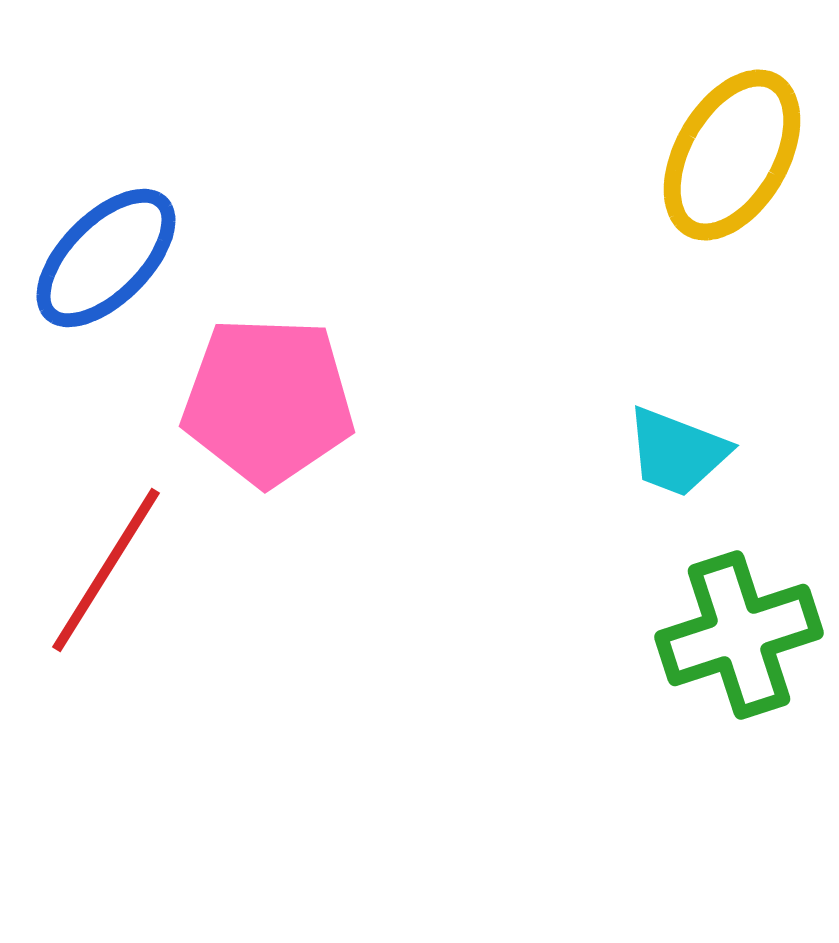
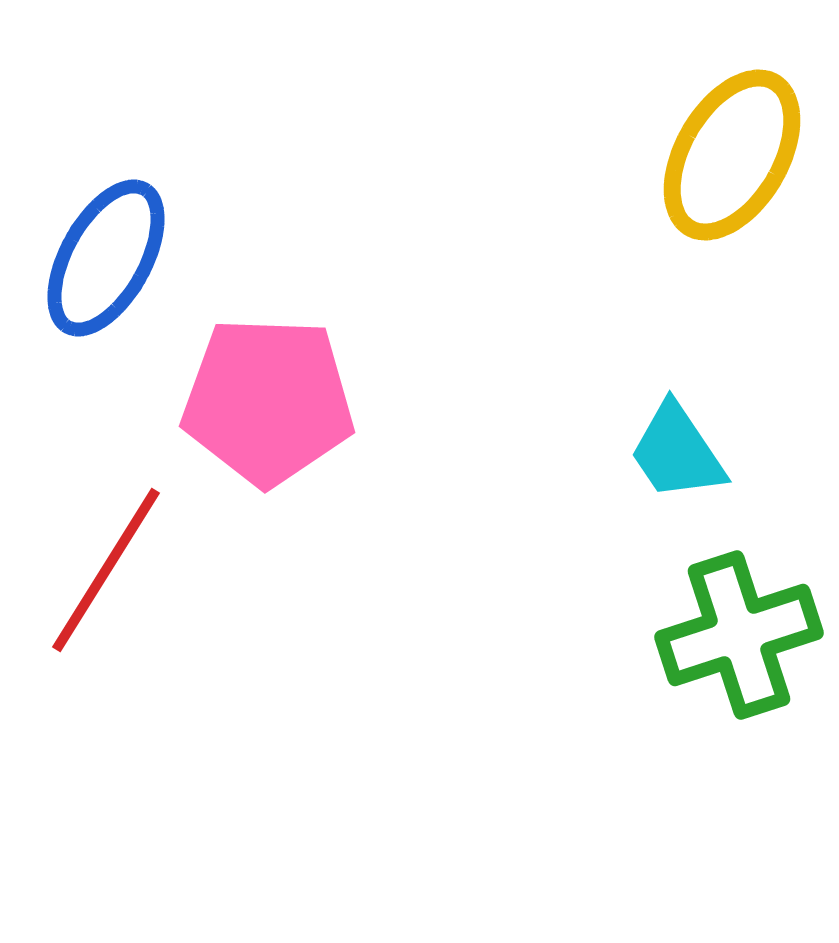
blue ellipse: rotated 16 degrees counterclockwise
cyan trapezoid: rotated 35 degrees clockwise
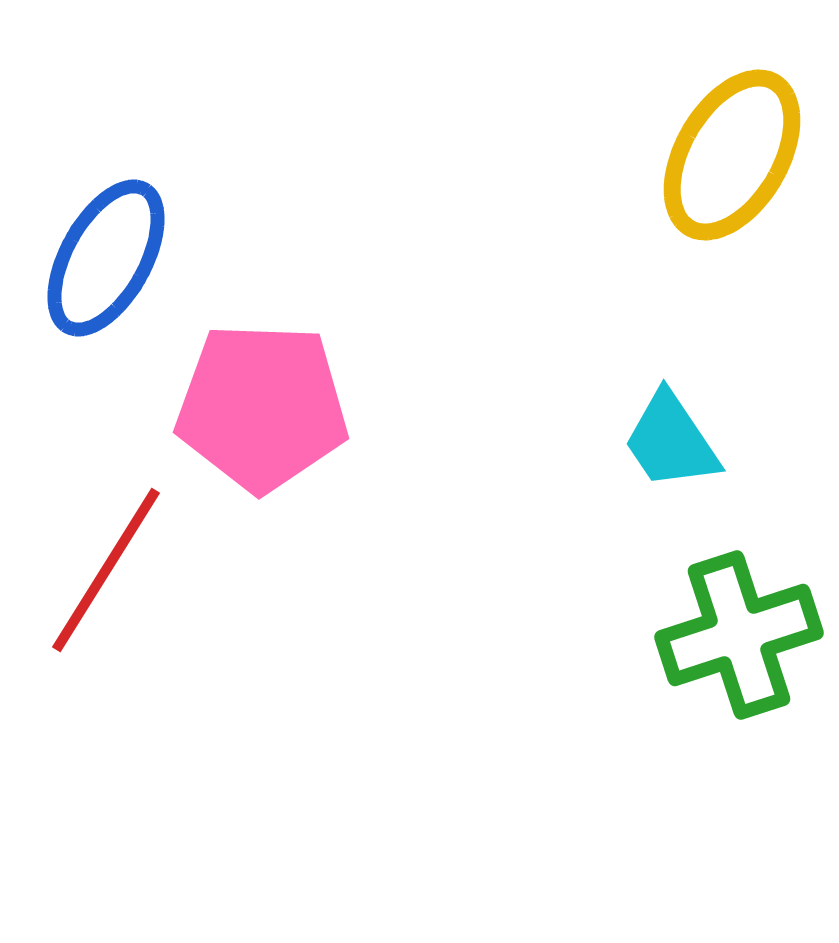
pink pentagon: moved 6 px left, 6 px down
cyan trapezoid: moved 6 px left, 11 px up
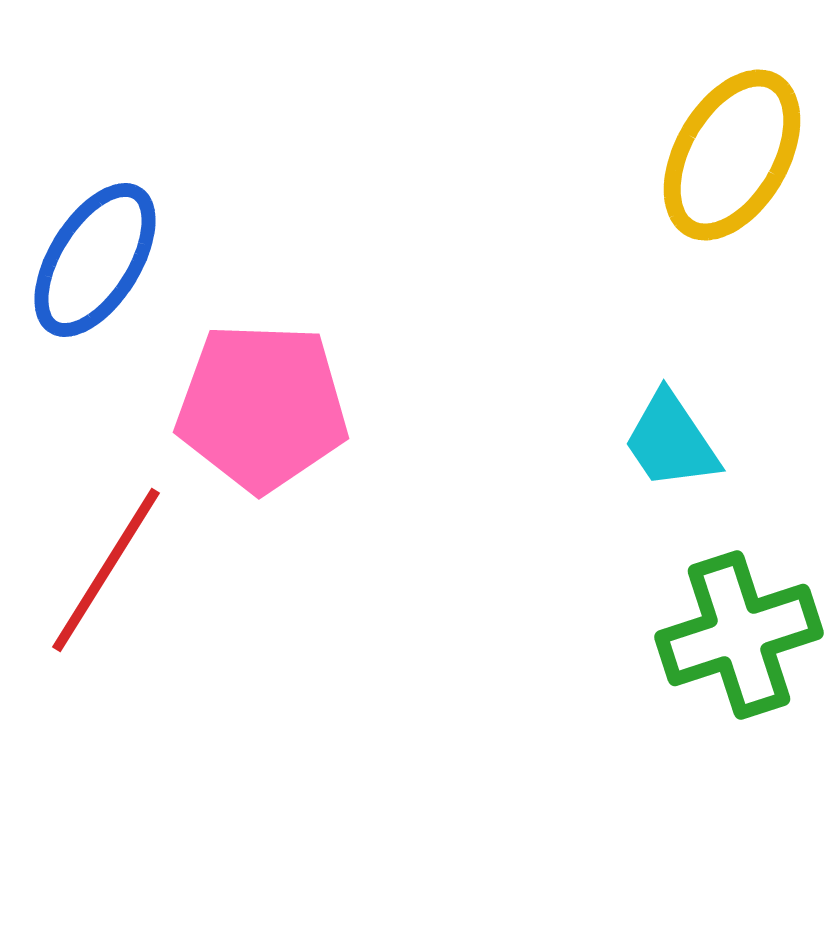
blue ellipse: moved 11 px left, 2 px down; rotated 3 degrees clockwise
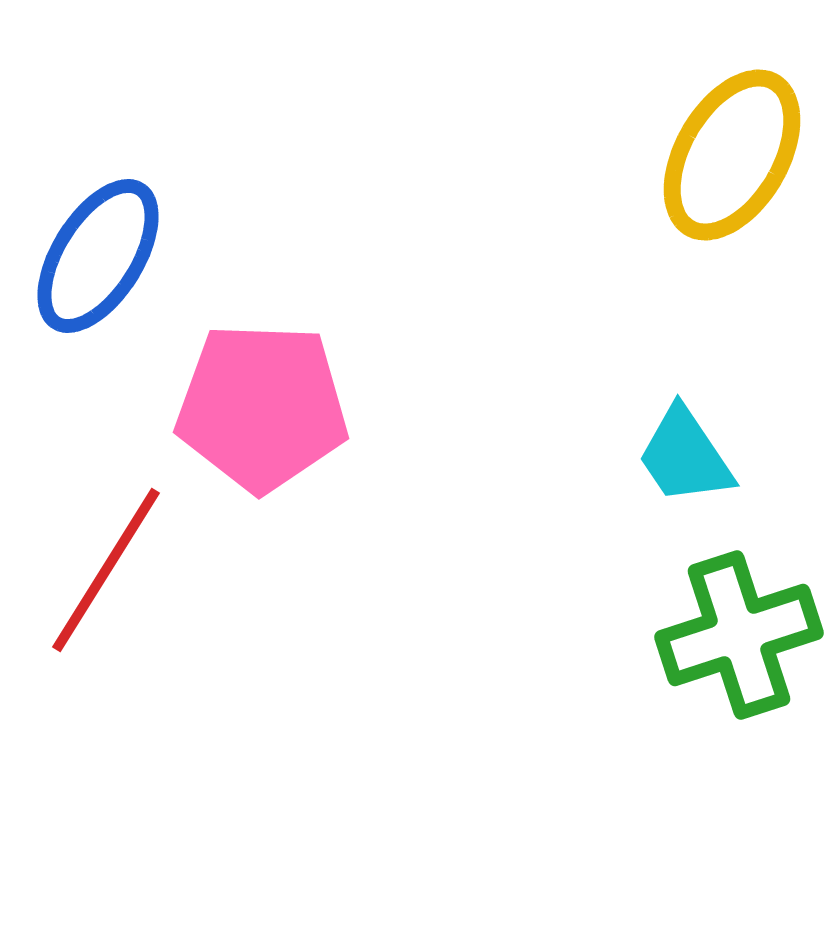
blue ellipse: moved 3 px right, 4 px up
cyan trapezoid: moved 14 px right, 15 px down
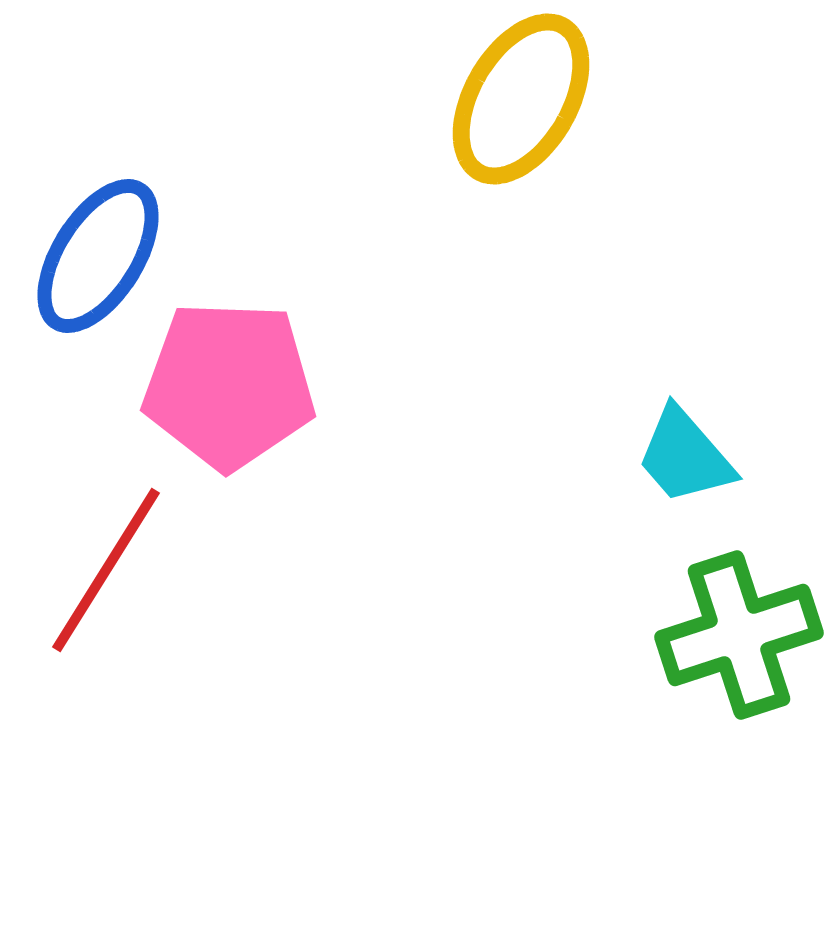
yellow ellipse: moved 211 px left, 56 px up
pink pentagon: moved 33 px left, 22 px up
cyan trapezoid: rotated 7 degrees counterclockwise
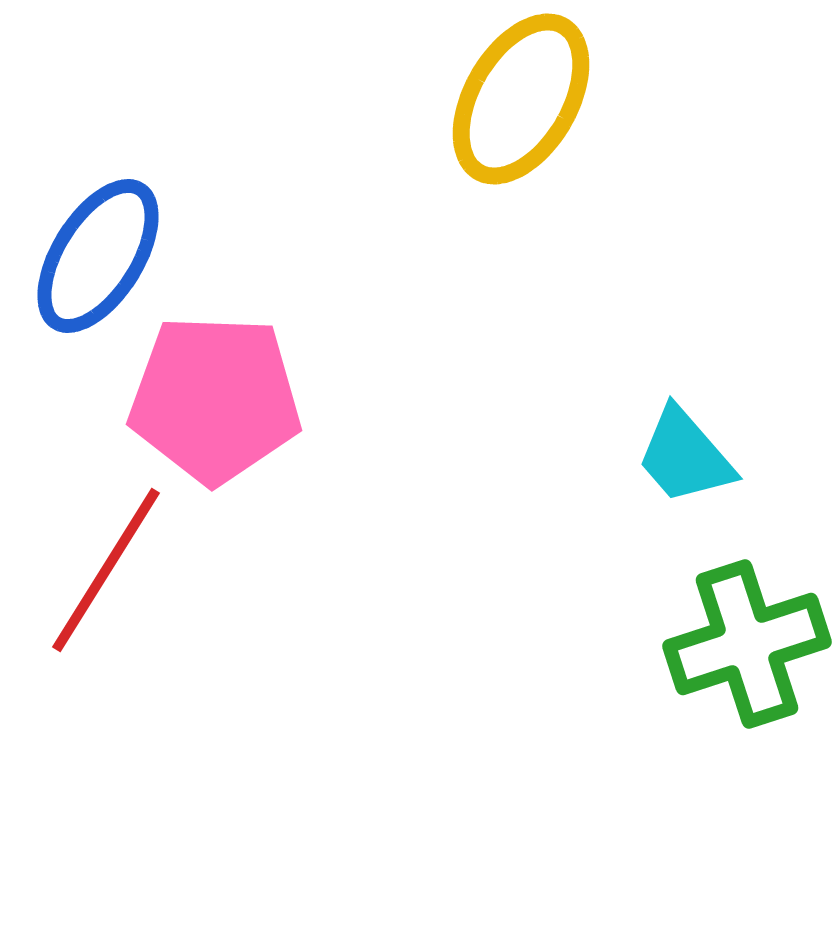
pink pentagon: moved 14 px left, 14 px down
green cross: moved 8 px right, 9 px down
